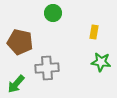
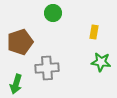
brown pentagon: rotated 30 degrees counterclockwise
green arrow: rotated 24 degrees counterclockwise
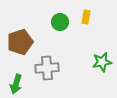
green circle: moved 7 px right, 9 px down
yellow rectangle: moved 8 px left, 15 px up
green star: moved 1 px right; rotated 18 degrees counterclockwise
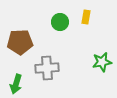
brown pentagon: rotated 15 degrees clockwise
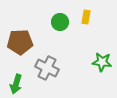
green star: rotated 18 degrees clockwise
gray cross: rotated 30 degrees clockwise
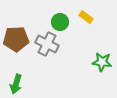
yellow rectangle: rotated 64 degrees counterclockwise
brown pentagon: moved 4 px left, 3 px up
gray cross: moved 24 px up
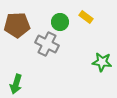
brown pentagon: moved 1 px right, 14 px up
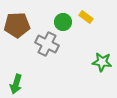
green circle: moved 3 px right
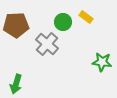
brown pentagon: moved 1 px left
gray cross: rotated 15 degrees clockwise
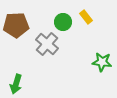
yellow rectangle: rotated 16 degrees clockwise
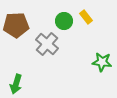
green circle: moved 1 px right, 1 px up
